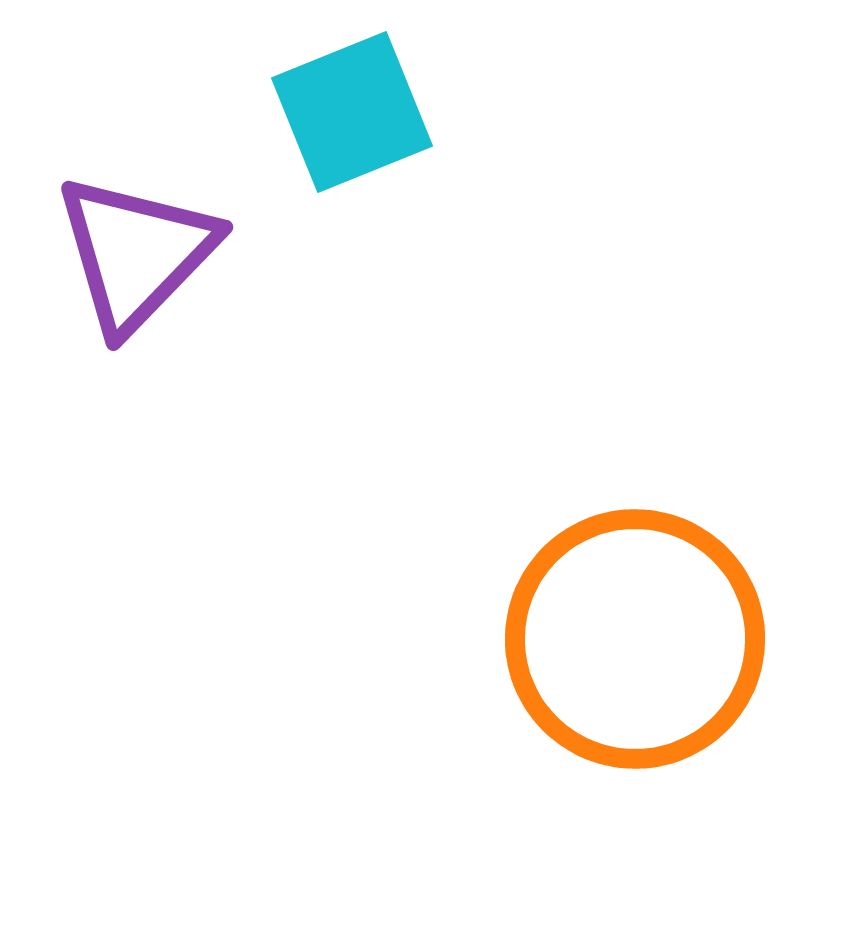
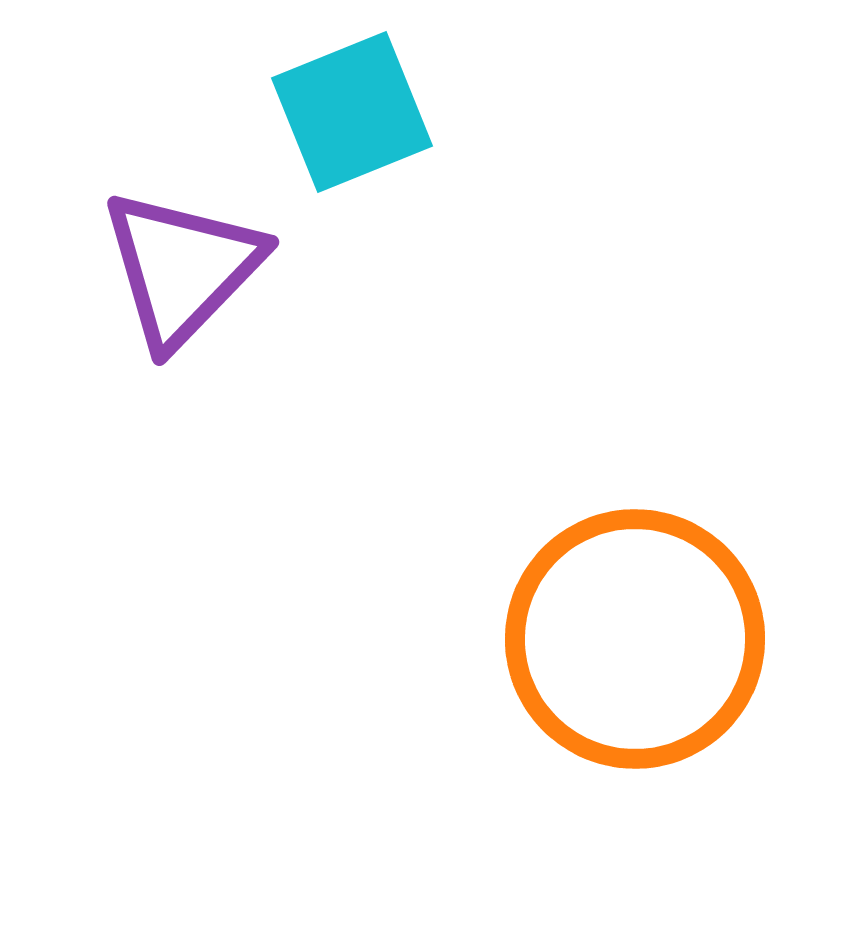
purple triangle: moved 46 px right, 15 px down
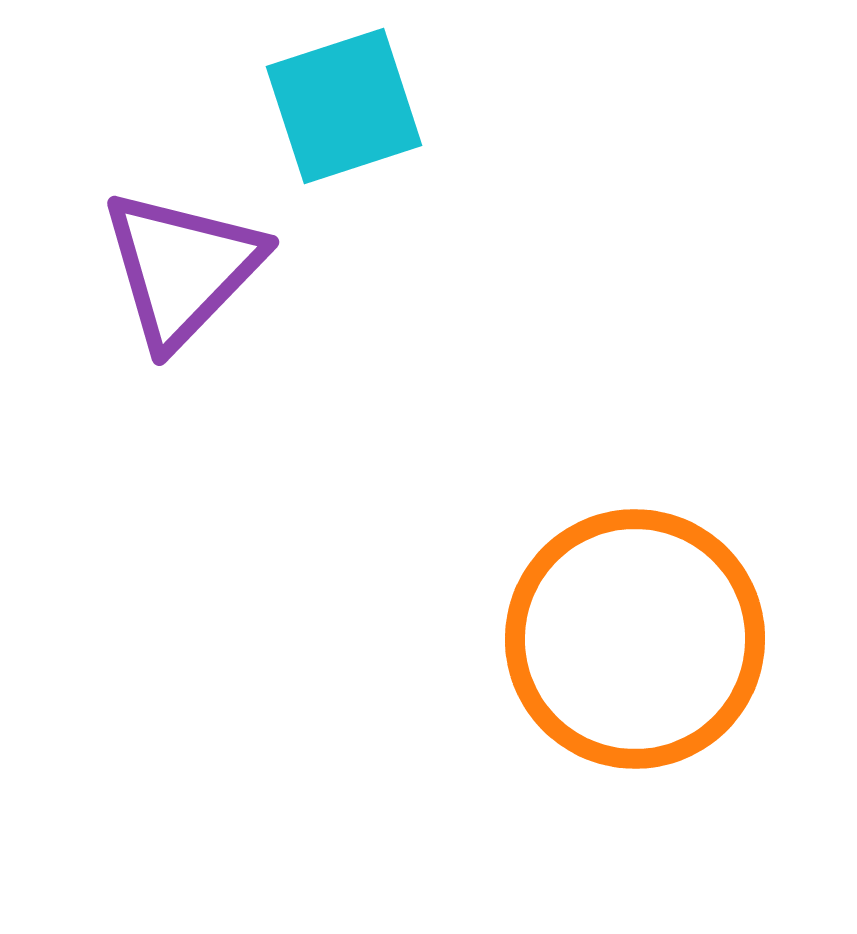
cyan square: moved 8 px left, 6 px up; rotated 4 degrees clockwise
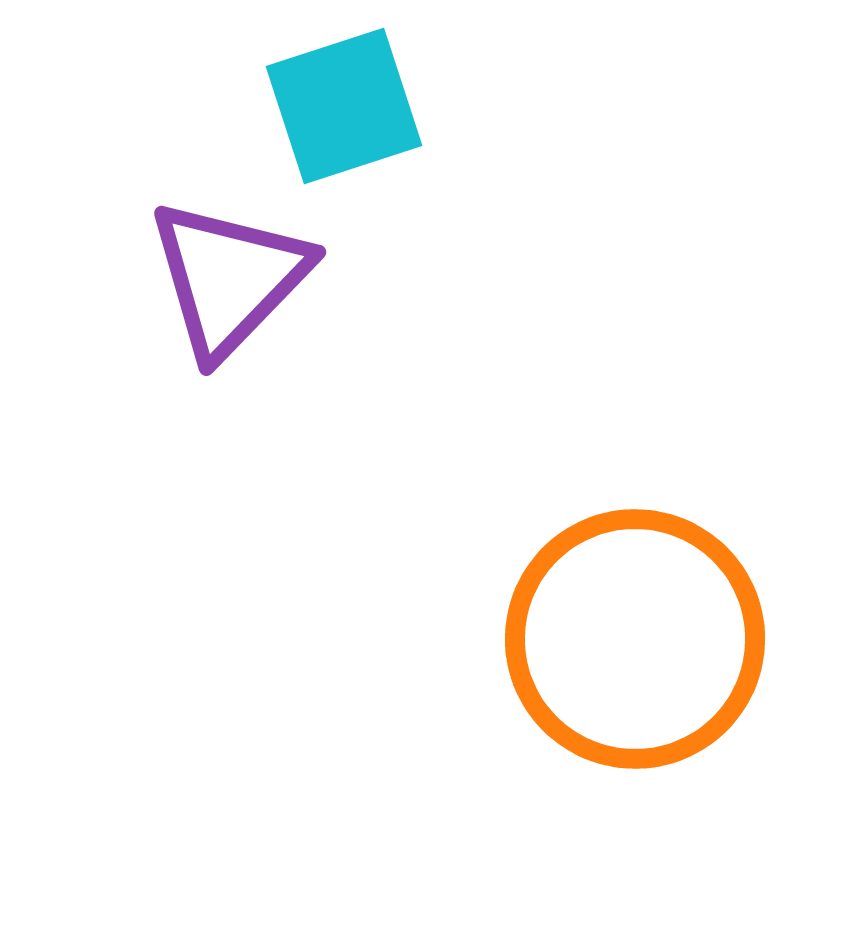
purple triangle: moved 47 px right, 10 px down
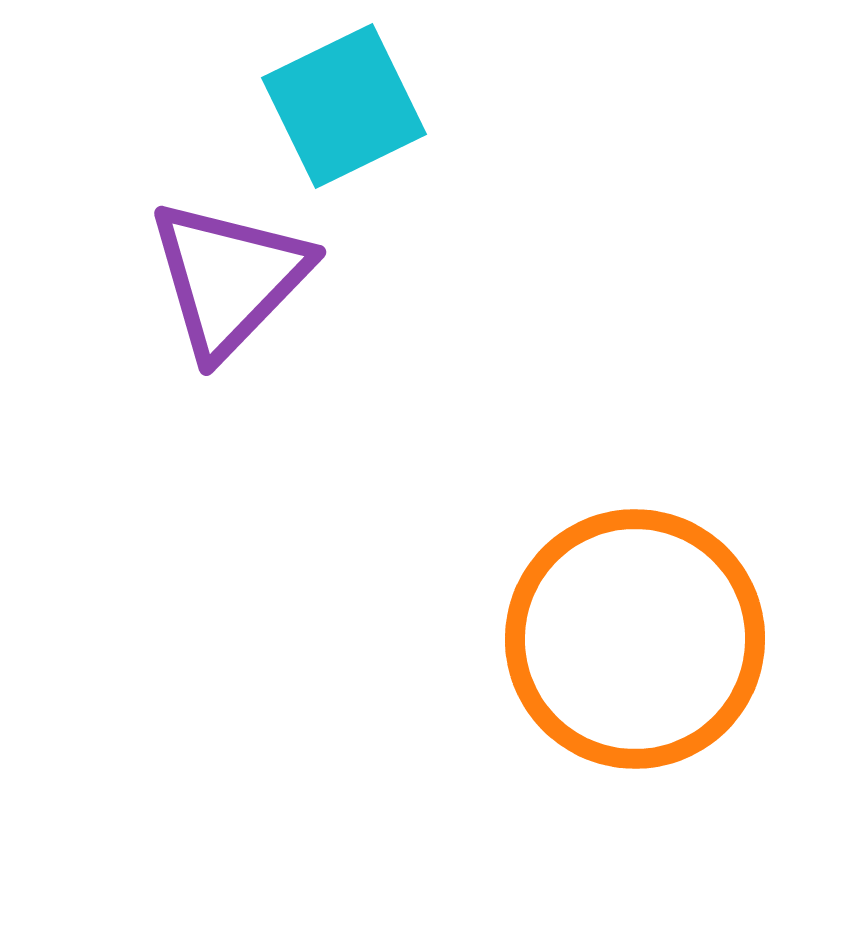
cyan square: rotated 8 degrees counterclockwise
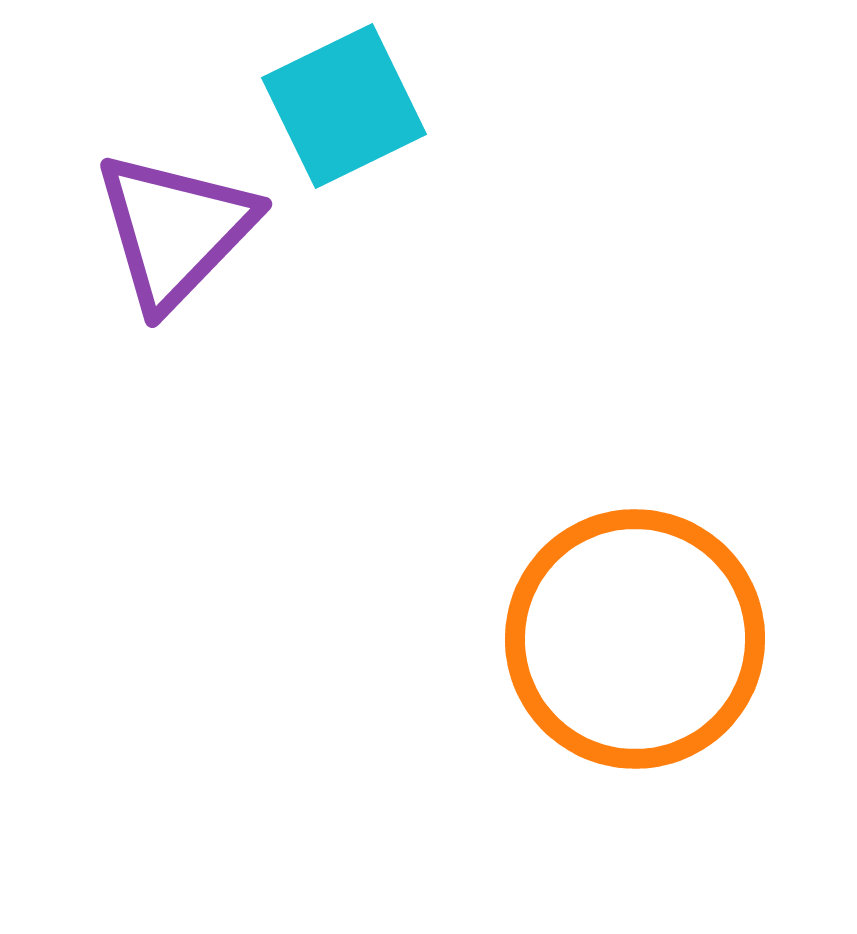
purple triangle: moved 54 px left, 48 px up
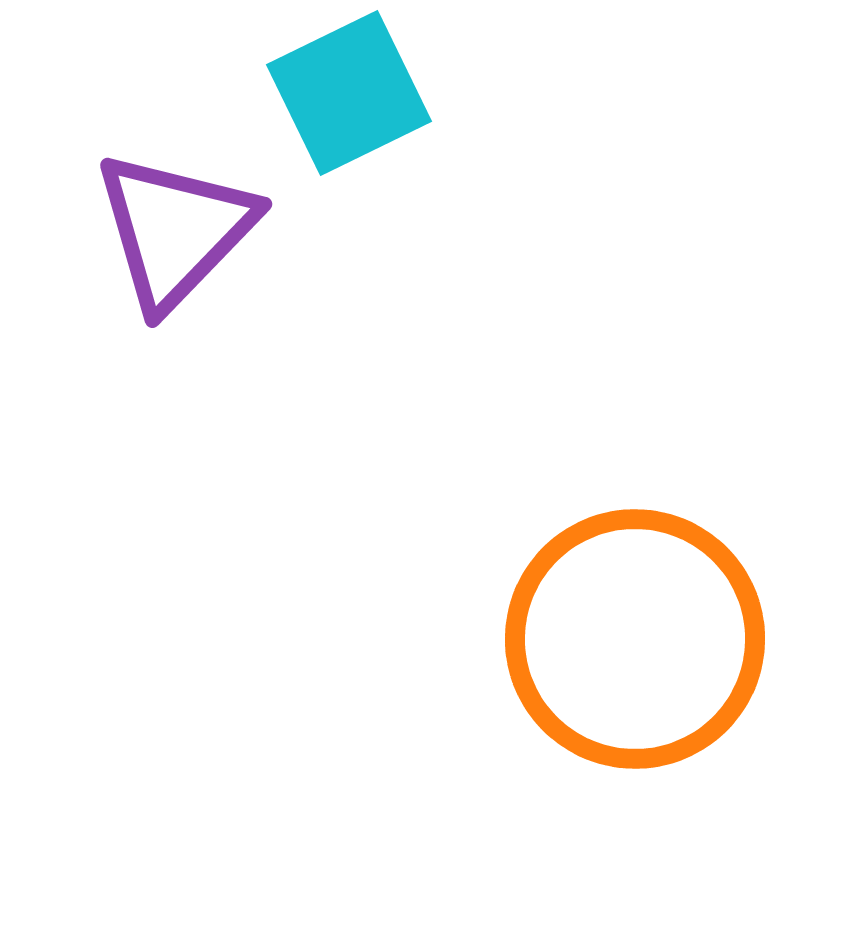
cyan square: moved 5 px right, 13 px up
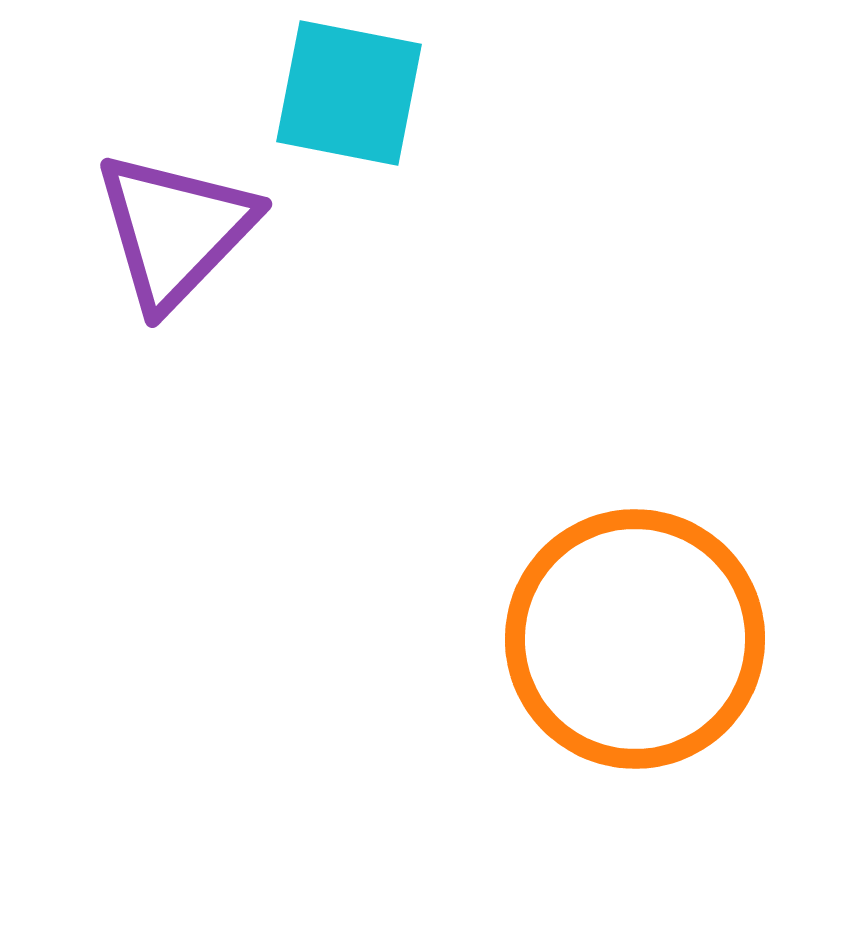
cyan square: rotated 37 degrees clockwise
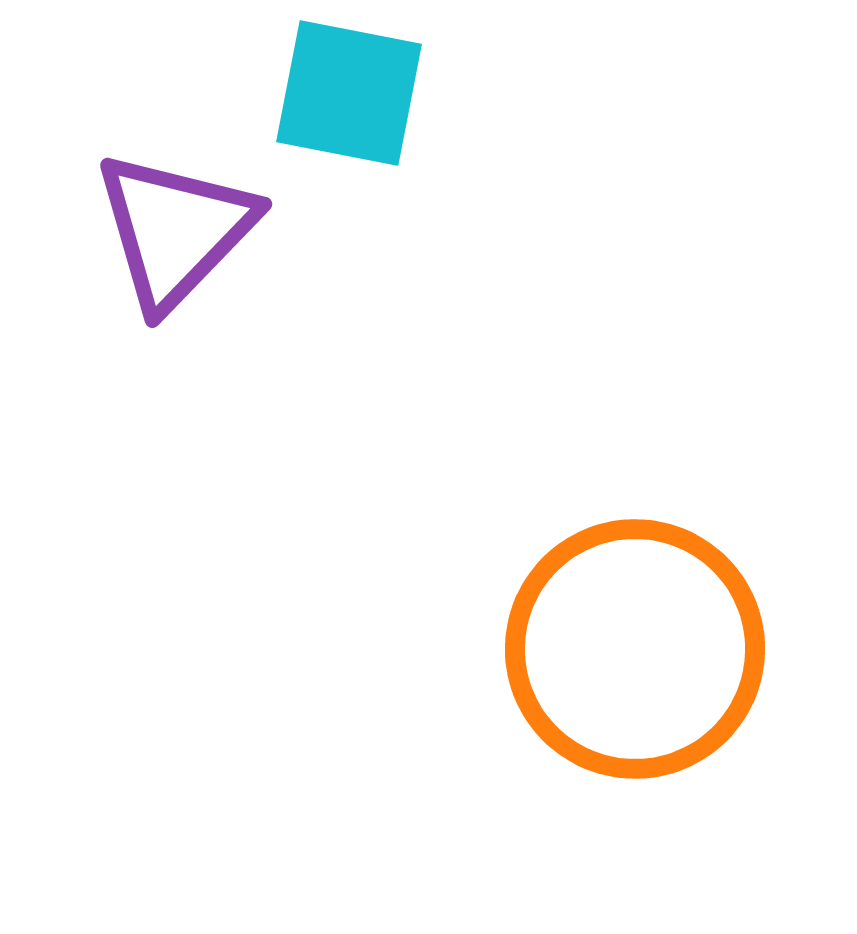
orange circle: moved 10 px down
